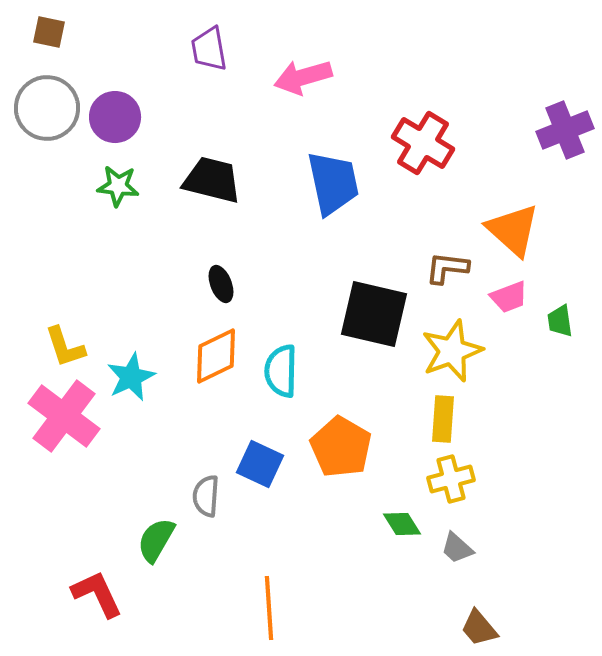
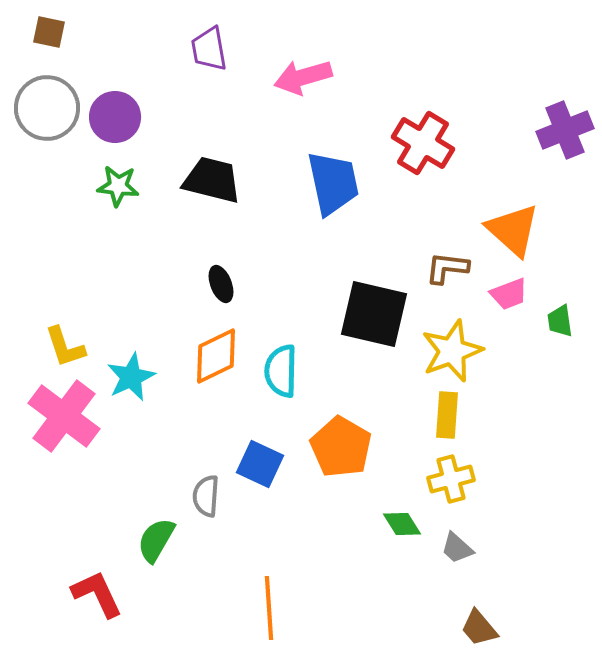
pink trapezoid: moved 3 px up
yellow rectangle: moved 4 px right, 4 px up
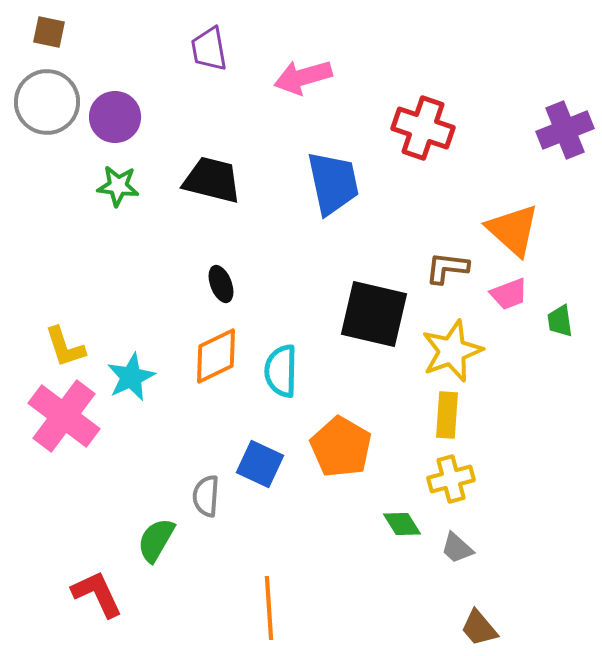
gray circle: moved 6 px up
red cross: moved 15 px up; rotated 12 degrees counterclockwise
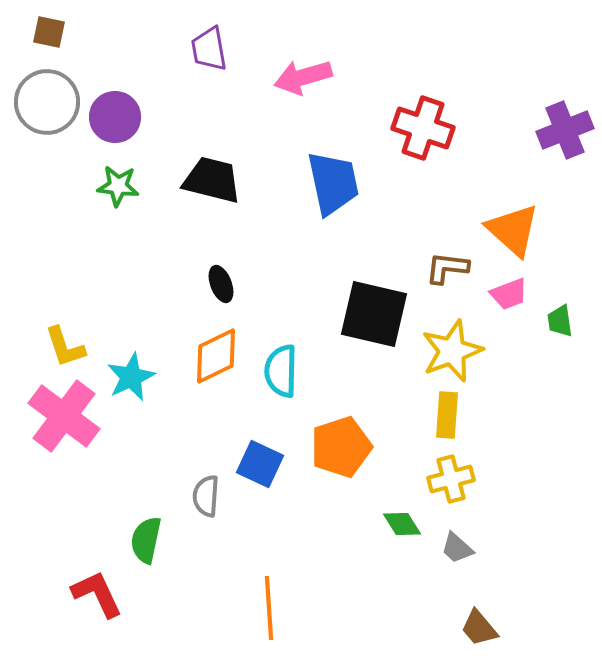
orange pentagon: rotated 24 degrees clockwise
green semicircle: moved 10 px left; rotated 18 degrees counterclockwise
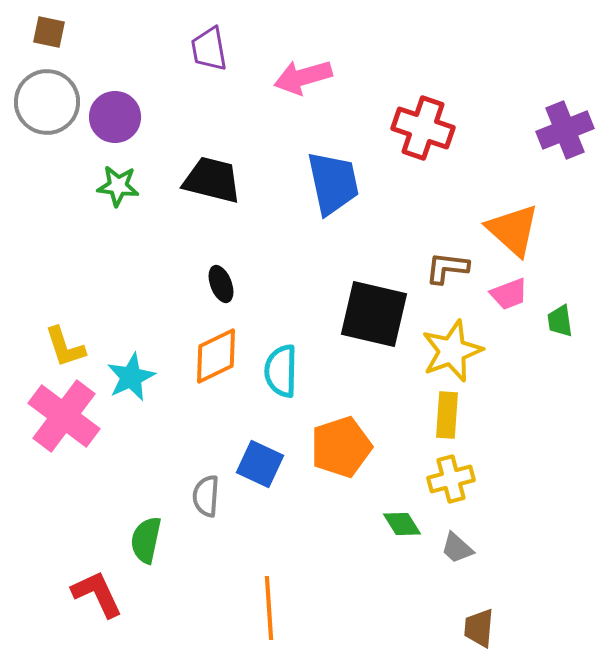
brown trapezoid: rotated 45 degrees clockwise
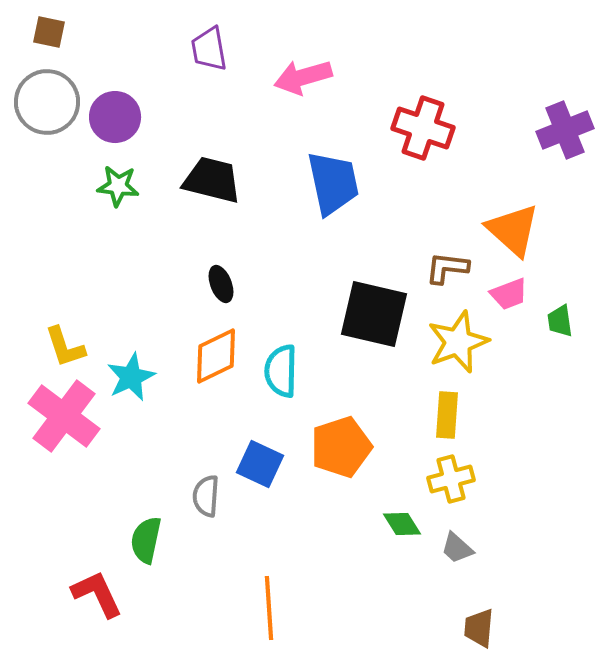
yellow star: moved 6 px right, 9 px up
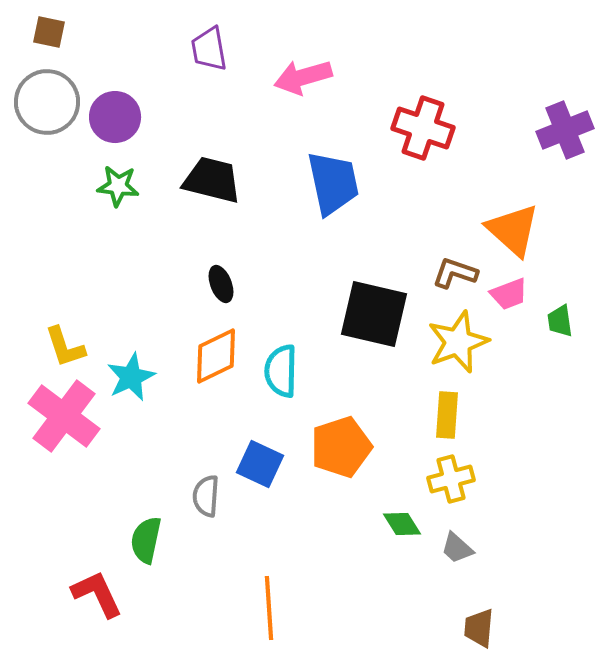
brown L-shape: moved 8 px right, 5 px down; rotated 12 degrees clockwise
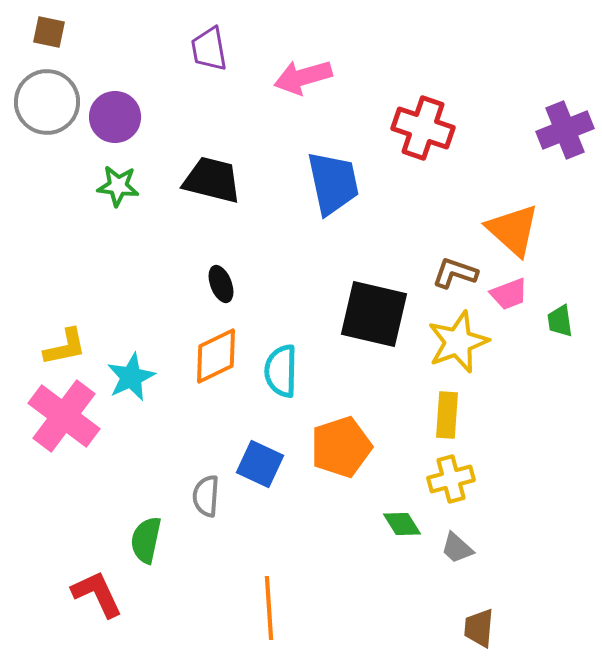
yellow L-shape: rotated 84 degrees counterclockwise
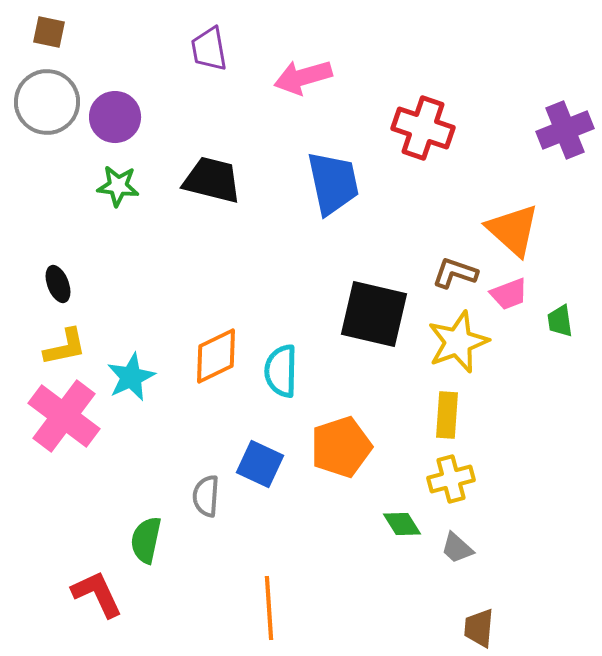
black ellipse: moved 163 px left
